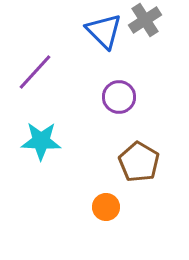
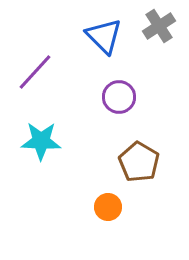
gray cross: moved 14 px right, 6 px down
blue triangle: moved 5 px down
orange circle: moved 2 px right
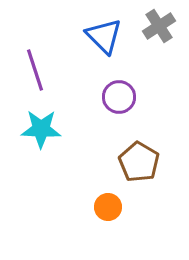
purple line: moved 2 px up; rotated 60 degrees counterclockwise
cyan star: moved 12 px up
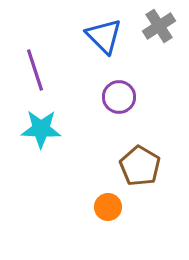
brown pentagon: moved 1 px right, 4 px down
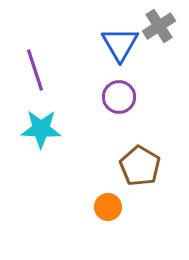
blue triangle: moved 16 px right, 8 px down; rotated 15 degrees clockwise
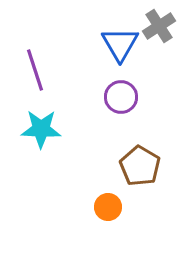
purple circle: moved 2 px right
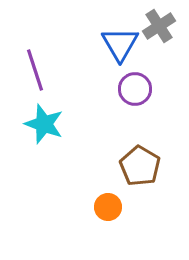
purple circle: moved 14 px right, 8 px up
cyan star: moved 3 px right, 5 px up; rotated 18 degrees clockwise
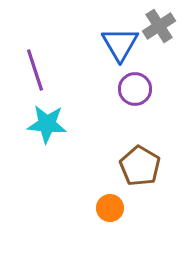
cyan star: moved 3 px right; rotated 15 degrees counterclockwise
orange circle: moved 2 px right, 1 px down
